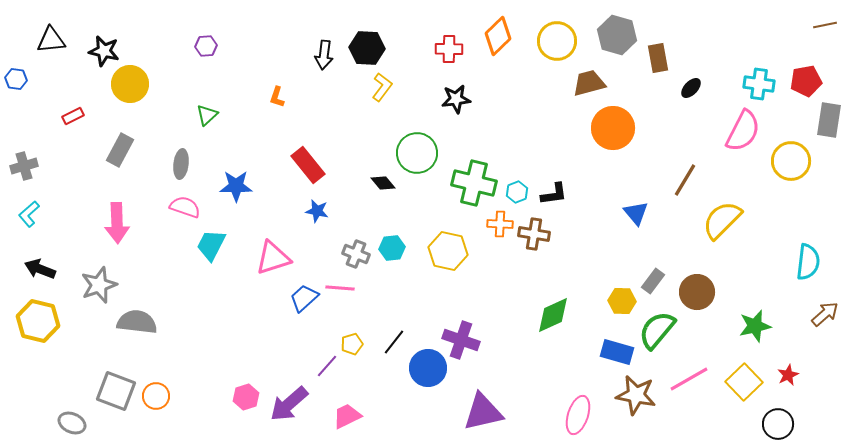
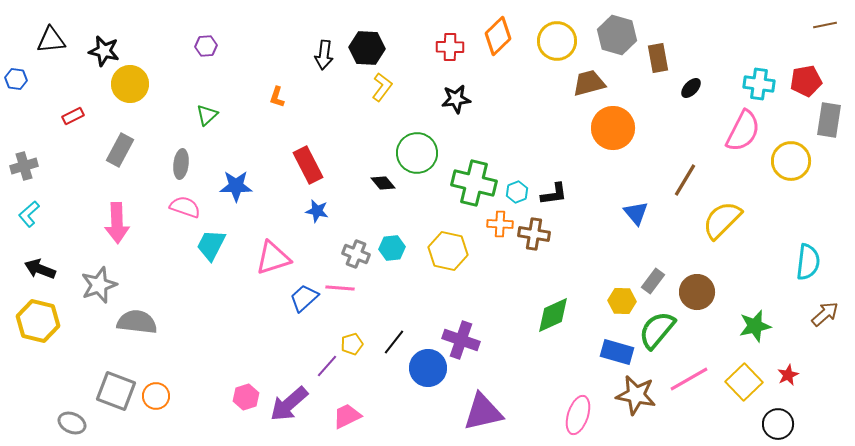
red cross at (449, 49): moved 1 px right, 2 px up
red rectangle at (308, 165): rotated 12 degrees clockwise
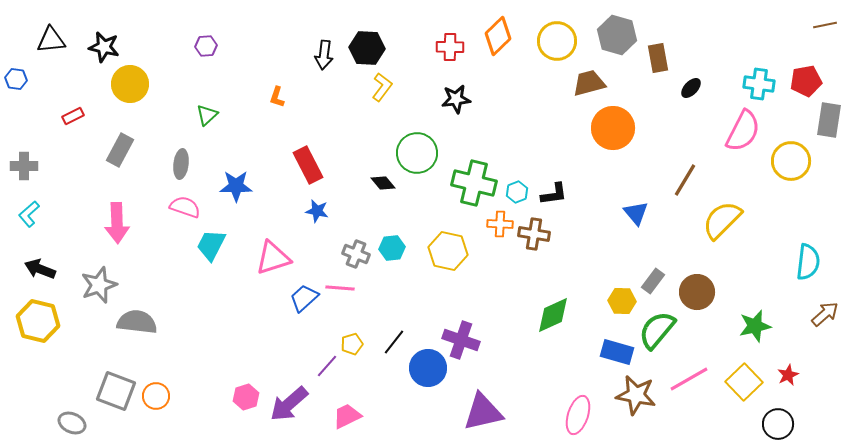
black star at (104, 51): moved 4 px up
gray cross at (24, 166): rotated 16 degrees clockwise
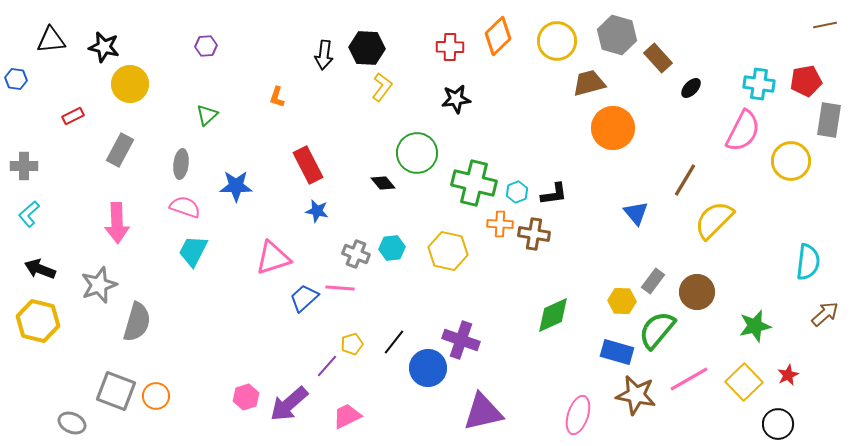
brown rectangle at (658, 58): rotated 32 degrees counterclockwise
yellow semicircle at (722, 220): moved 8 px left
cyan trapezoid at (211, 245): moved 18 px left, 6 px down
gray semicircle at (137, 322): rotated 99 degrees clockwise
